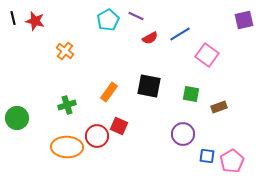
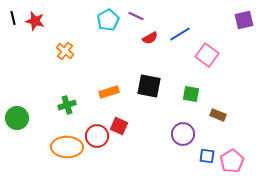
orange rectangle: rotated 36 degrees clockwise
brown rectangle: moved 1 px left, 8 px down; rotated 42 degrees clockwise
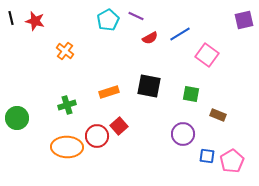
black line: moved 2 px left
red square: rotated 24 degrees clockwise
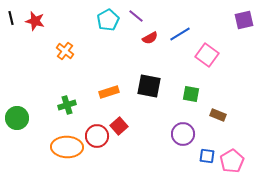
purple line: rotated 14 degrees clockwise
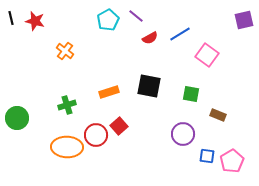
red circle: moved 1 px left, 1 px up
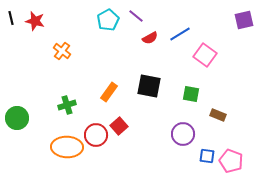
orange cross: moved 3 px left
pink square: moved 2 px left
orange rectangle: rotated 36 degrees counterclockwise
pink pentagon: moved 1 px left; rotated 20 degrees counterclockwise
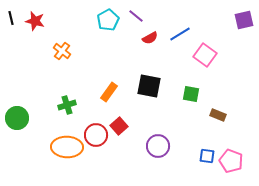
purple circle: moved 25 px left, 12 px down
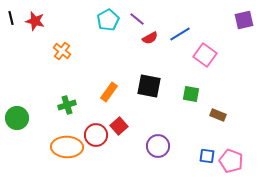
purple line: moved 1 px right, 3 px down
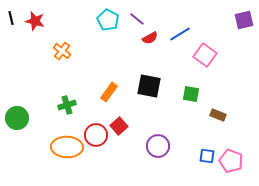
cyan pentagon: rotated 15 degrees counterclockwise
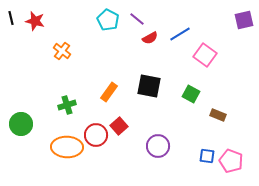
green square: rotated 18 degrees clockwise
green circle: moved 4 px right, 6 px down
